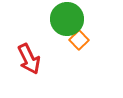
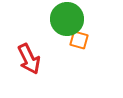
orange square: rotated 30 degrees counterclockwise
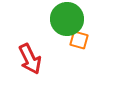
red arrow: moved 1 px right
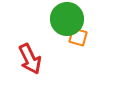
orange square: moved 1 px left, 3 px up
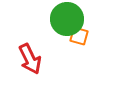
orange square: moved 1 px right, 1 px up
